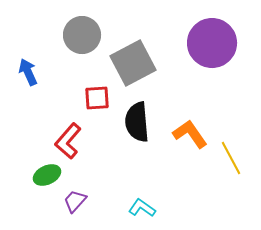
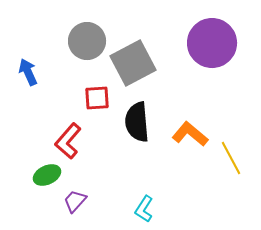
gray circle: moved 5 px right, 6 px down
orange L-shape: rotated 15 degrees counterclockwise
cyan L-shape: moved 2 px right, 1 px down; rotated 92 degrees counterclockwise
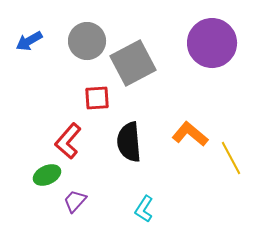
blue arrow: moved 1 px right, 31 px up; rotated 96 degrees counterclockwise
black semicircle: moved 8 px left, 20 px down
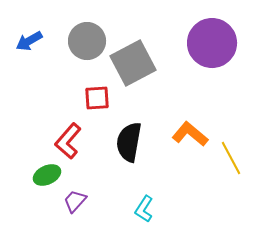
black semicircle: rotated 15 degrees clockwise
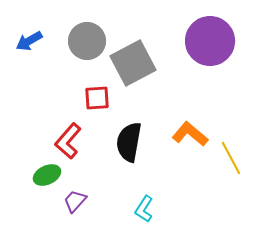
purple circle: moved 2 px left, 2 px up
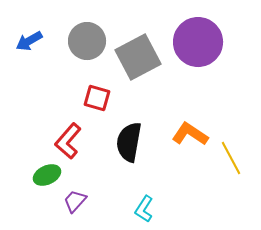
purple circle: moved 12 px left, 1 px down
gray square: moved 5 px right, 6 px up
red square: rotated 20 degrees clockwise
orange L-shape: rotated 6 degrees counterclockwise
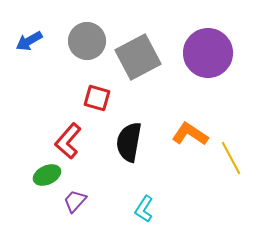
purple circle: moved 10 px right, 11 px down
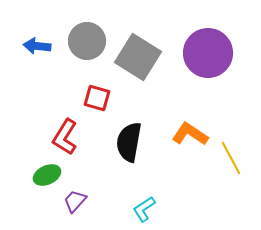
blue arrow: moved 8 px right, 5 px down; rotated 36 degrees clockwise
gray square: rotated 30 degrees counterclockwise
red L-shape: moved 3 px left, 4 px up; rotated 9 degrees counterclockwise
cyan L-shape: rotated 24 degrees clockwise
